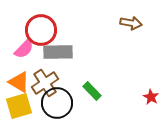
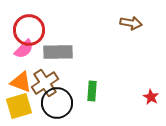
red circle: moved 12 px left
orange triangle: moved 2 px right; rotated 10 degrees counterclockwise
green rectangle: rotated 48 degrees clockwise
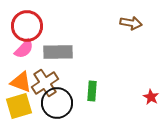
red circle: moved 2 px left, 4 px up
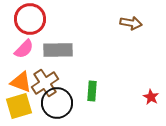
red circle: moved 3 px right, 7 px up
gray rectangle: moved 2 px up
